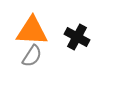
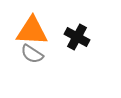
gray semicircle: moved 2 px up; rotated 90 degrees clockwise
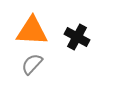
gray semicircle: moved 10 px down; rotated 100 degrees clockwise
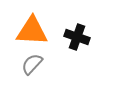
black cross: rotated 10 degrees counterclockwise
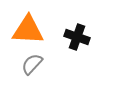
orange triangle: moved 4 px left, 1 px up
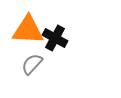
black cross: moved 22 px left, 1 px down; rotated 10 degrees clockwise
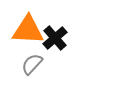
black cross: rotated 20 degrees clockwise
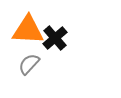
gray semicircle: moved 3 px left
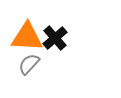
orange triangle: moved 1 px left, 7 px down
